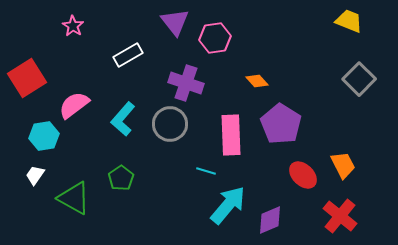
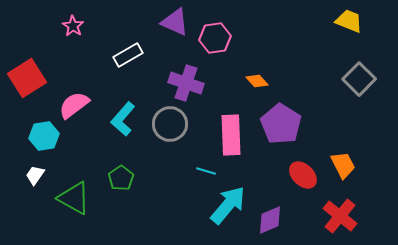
purple triangle: rotated 28 degrees counterclockwise
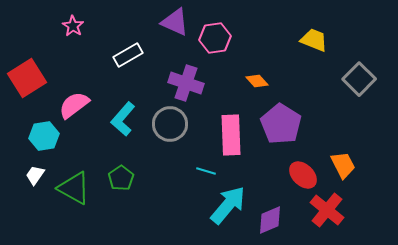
yellow trapezoid: moved 35 px left, 19 px down
green triangle: moved 10 px up
red cross: moved 13 px left, 6 px up
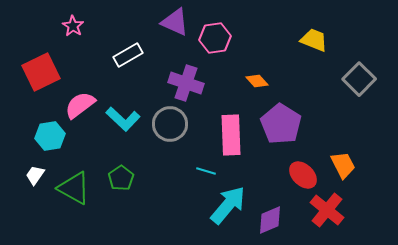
red square: moved 14 px right, 6 px up; rotated 6 degrees clockwise
pink semicircle: moved 6 px right
cyan L-shape: rotated 88 degrees counterclockwise
cyan hexagon: moved 6 px right
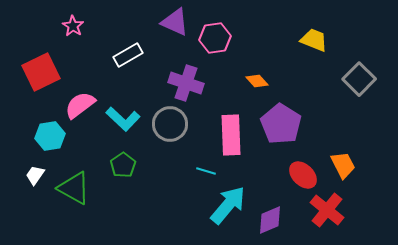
green pentagon: moved 2 px right, 13 px up
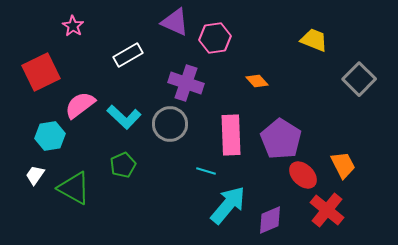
cyan L-shape: moved 1 px right, 2 px up
purple pentagon: moved 15 px down
green pentagon: rotated 10 degrees clockwise
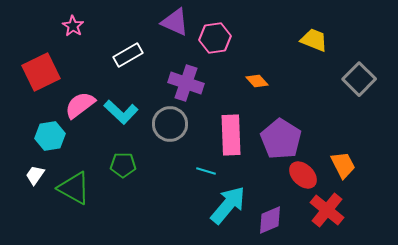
cyan L-shape: moved 3 px left, 5 px up
green pentagon: rotated 25 degrees clockwise
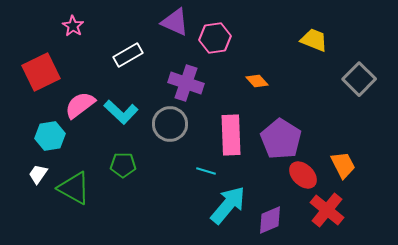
white trapezoid: moved 3 px right, 1 px up
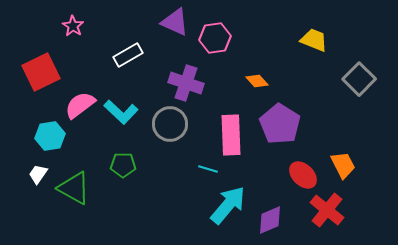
purple pentagon: moved 1 px left, 15 px up
cyan line: moved 2 px right, 2 px up
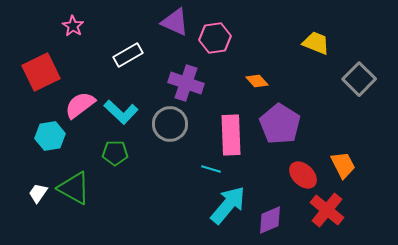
yellow trapezoid: moved 2 px right, 3 px down
green pentagon: moved 8 px left, 12 px up
cyan line: moved 3 px right
white trapezoid: moved 19 px down
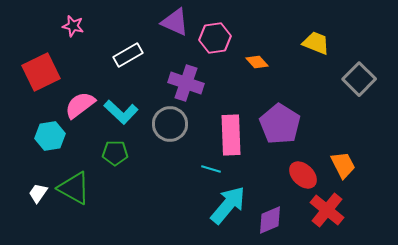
pink star: rotated 20 degrees counterclockwise
orange diamond: moved 19 px up
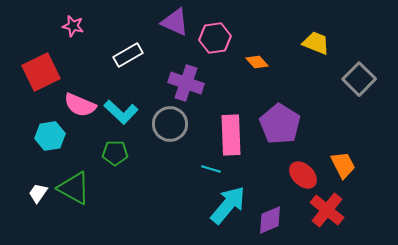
pink semicircle: rotated 120 degrees counterclockwise
